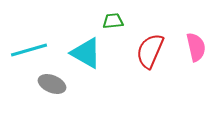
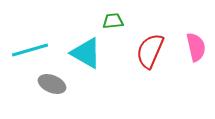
cyan line: moved 1 px right
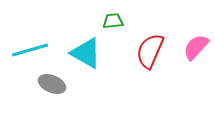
pink semicircle: rotated 124 degrees counterclockwise
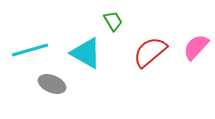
green trapezoid: rotated 65 degrees clockwise
red semicircle: moved 1 px down; rotated 27 degrees clockwise
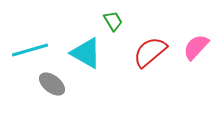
gray ellipse: rotated 16 degrees clockwise
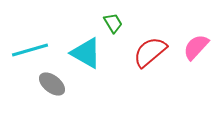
green trapezoid: moved 2 px down
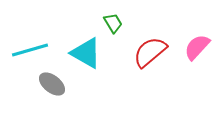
pink semicircle: moved 1 px right
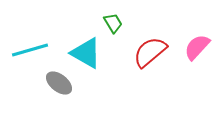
gray ellipse: moved 7 px right, 1 px up
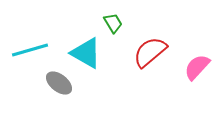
pink semicircle: moved 20 px down
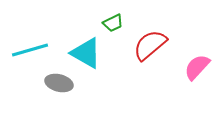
green trapezoid: rotated 95 degrees clockwise
red semicircle: moved 7 px up
gray ellipse: rotated 24 degrees counterclockwise
